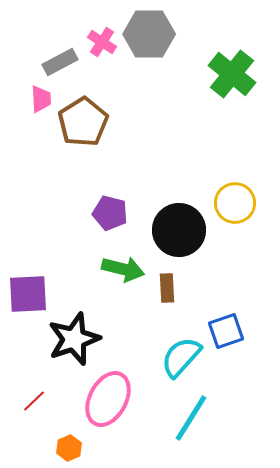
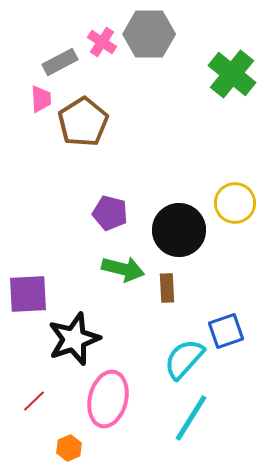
cyan semicircle: moved 3 px right, 2 px down
pink ellipse: rotated 14 degrees counterclockwise
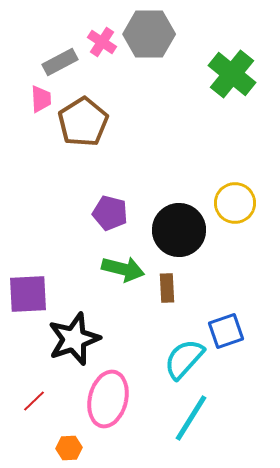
orange hexagon: rotated 20 degrees clockwise
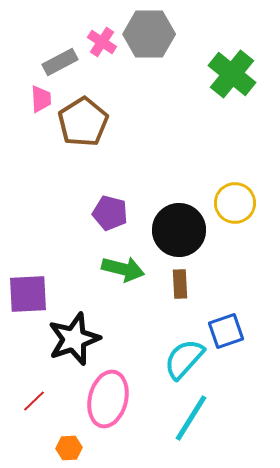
brown rectangle: moved 13 px right, 4 px up
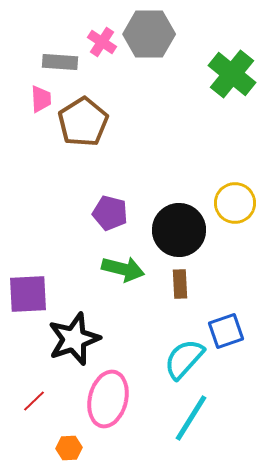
gray rectangle: rotated 32 degrees clockwise
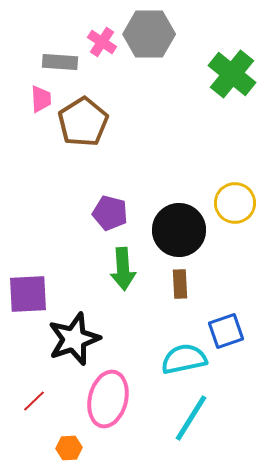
green arrow: rotated 72 degrees clockwise
cyan semicircle: rotated 36 degrees clockwise
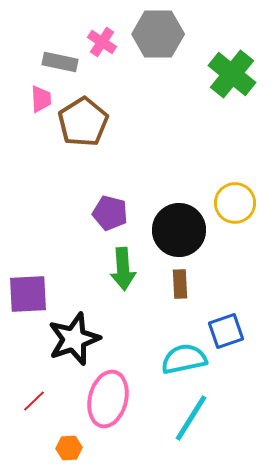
gray hexagon: moved 9 px right
gray rectangle: rotated 8 degrees clockwise
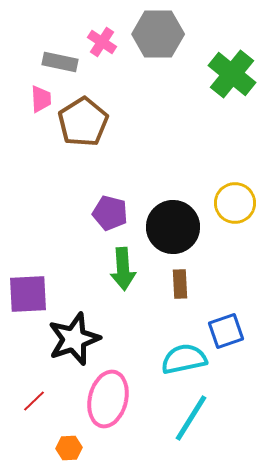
black circle: moved 6 px left, 3 px up
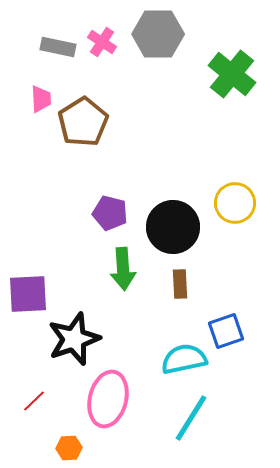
gray rectangle: moved 2 px left, 15 px up
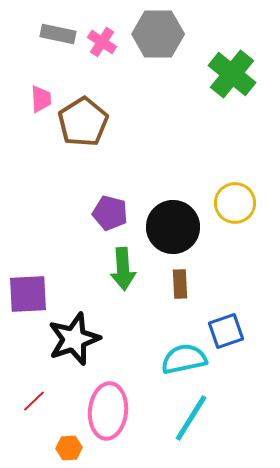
gray rectangle: moved 13 px up
pink ellipse: moved 12 px down; rotated 8 degrees counterclockwise
